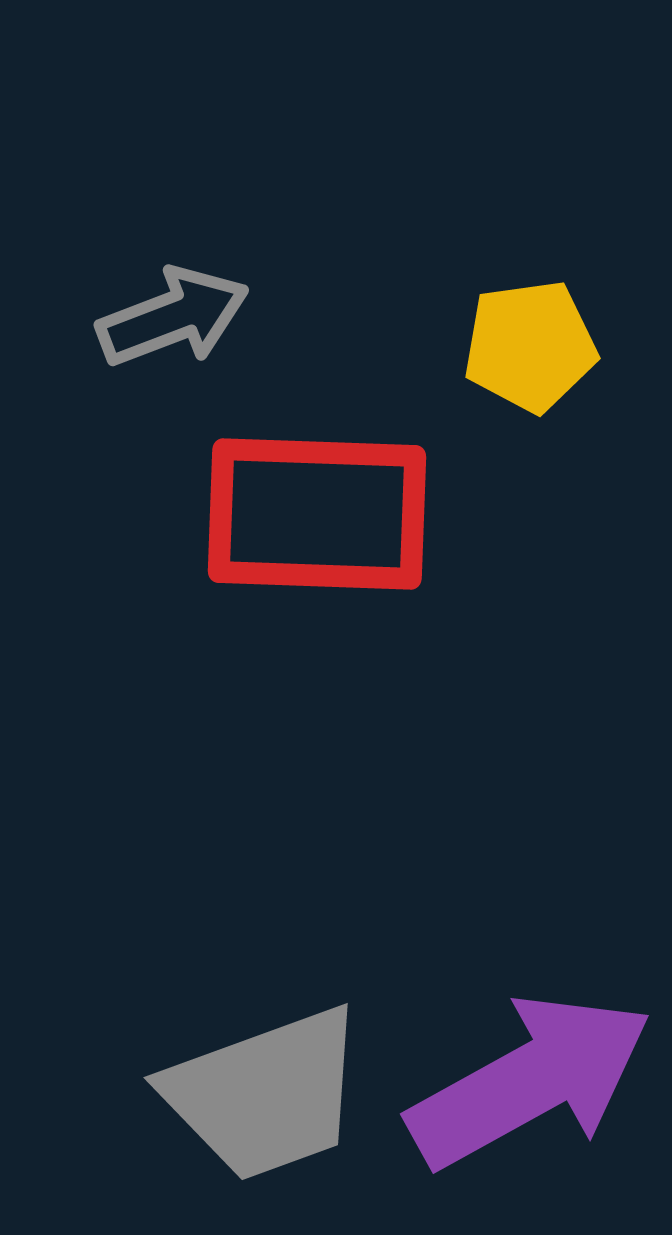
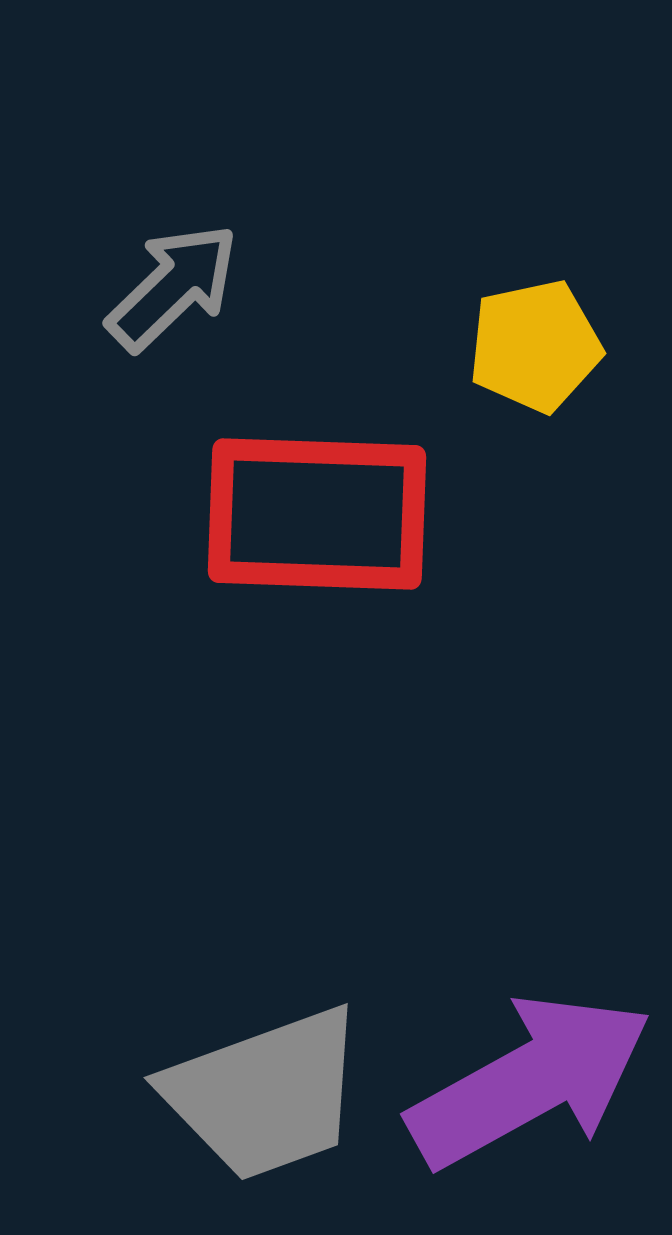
gray arrow: moved 30 px up; rotated 23 degrees counterclockwise
yellow pentagon: moved 5 px right; rotated 4 degrees counterclockwise
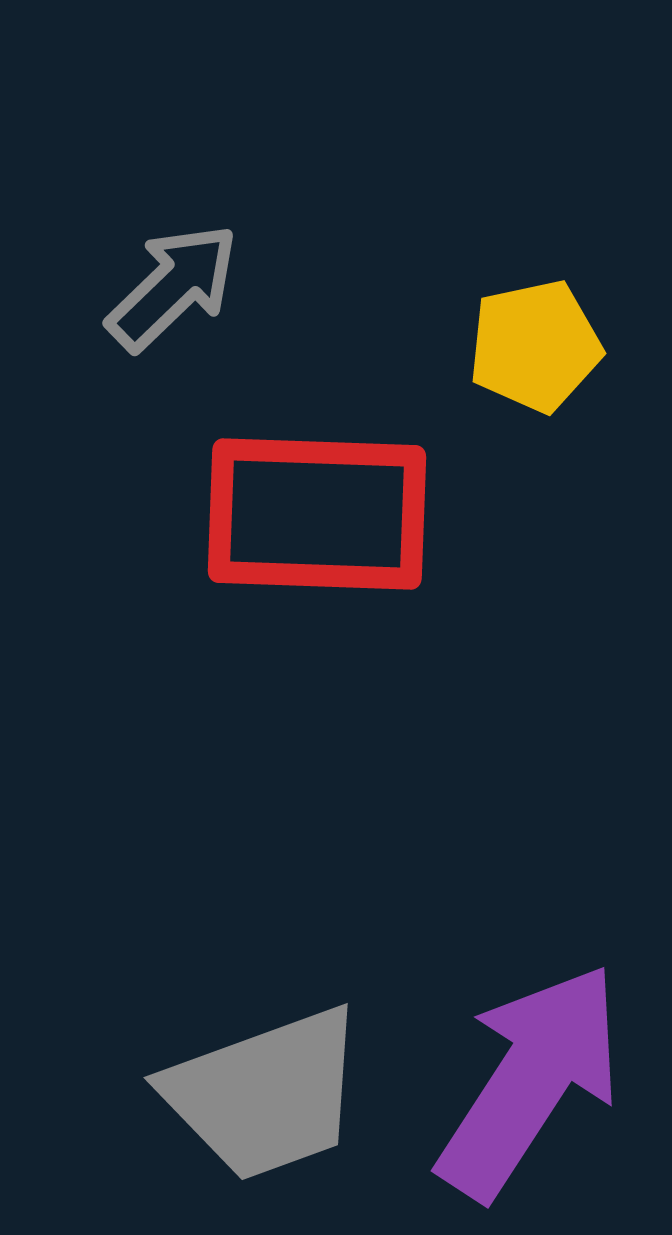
purple arrow: rotated 28 degrees counterclockwise
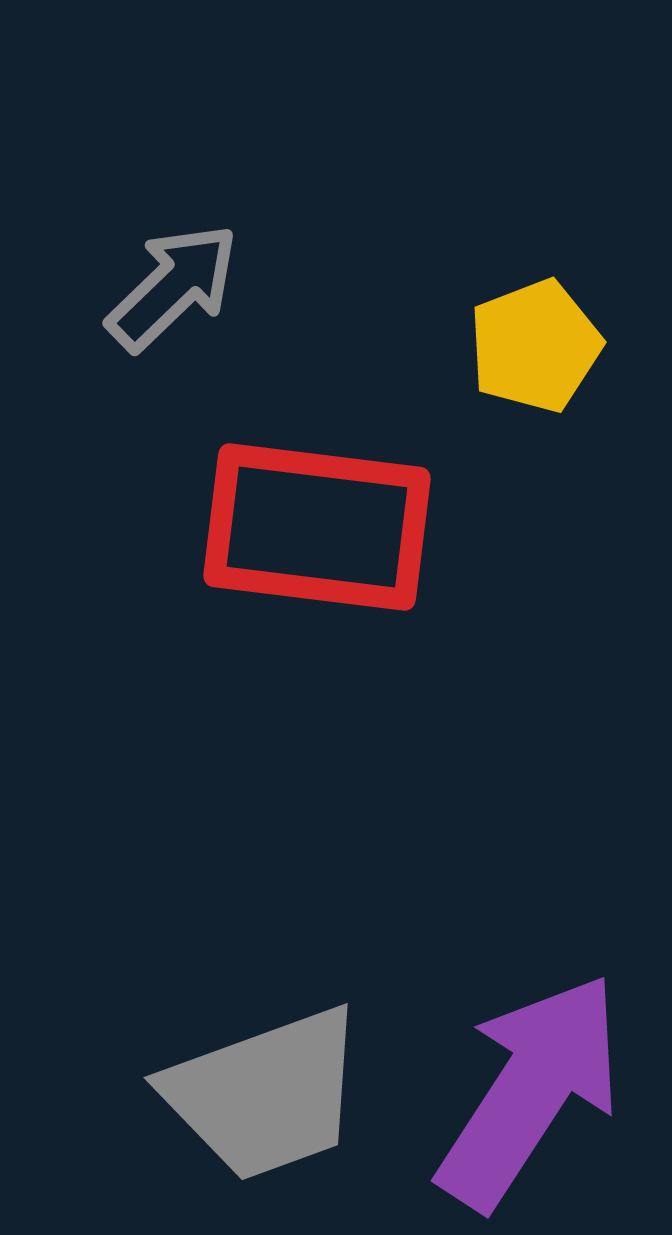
yellow pentagon: rotated 9 degrees counterclockwise
red rectangle: moved 13 px down; rotated 5 degrees clockwise
purple arrow: moved 10 px down
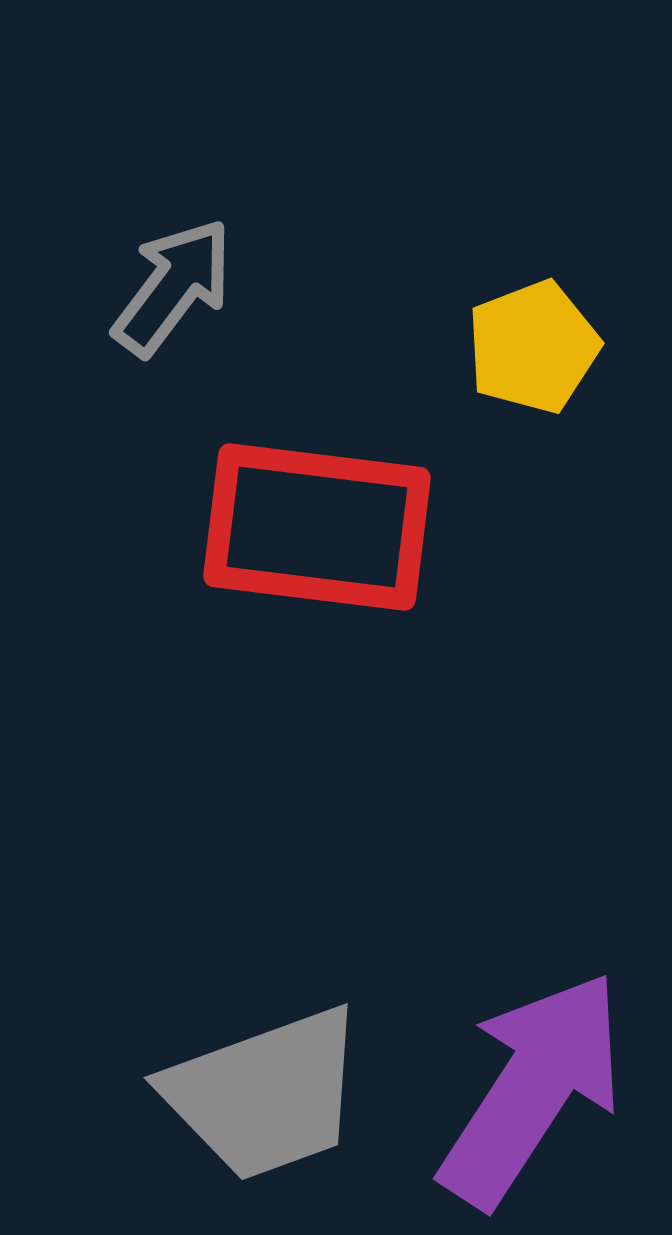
gray arrow: rotated 9 degrees counterclockwise
yellow pentagon: moved 2 px left, 1 px down
purple arrow: moved 2 px right, 2 px up
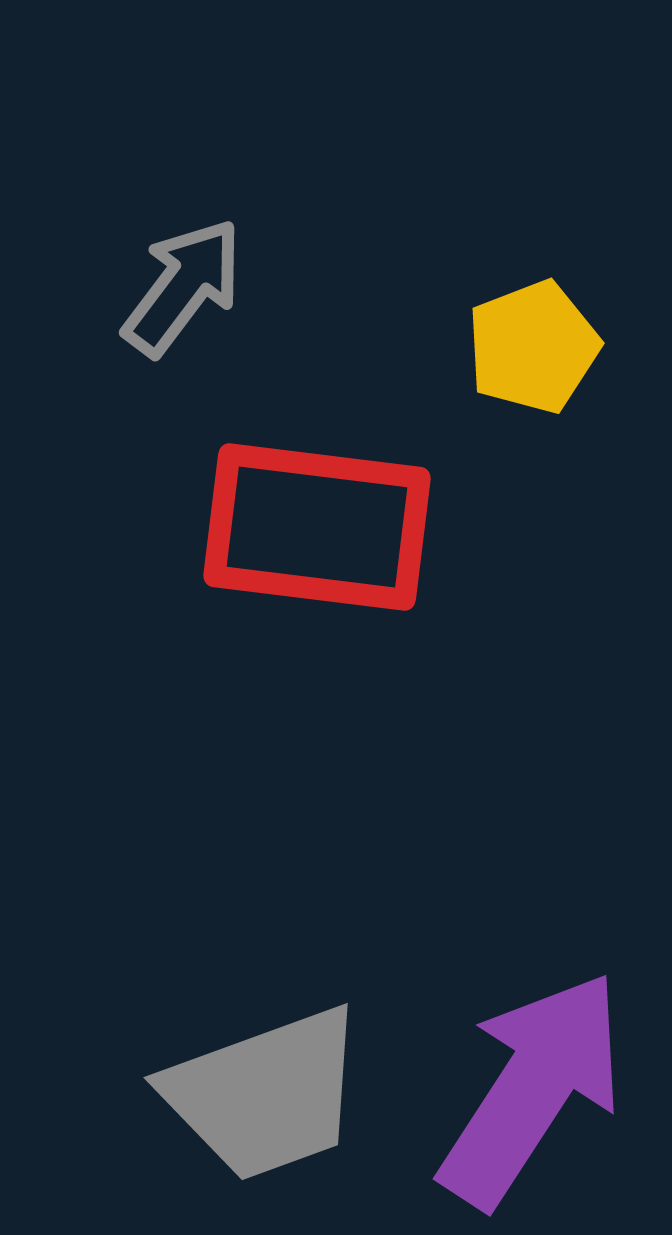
gray arrow: moved 10 px right
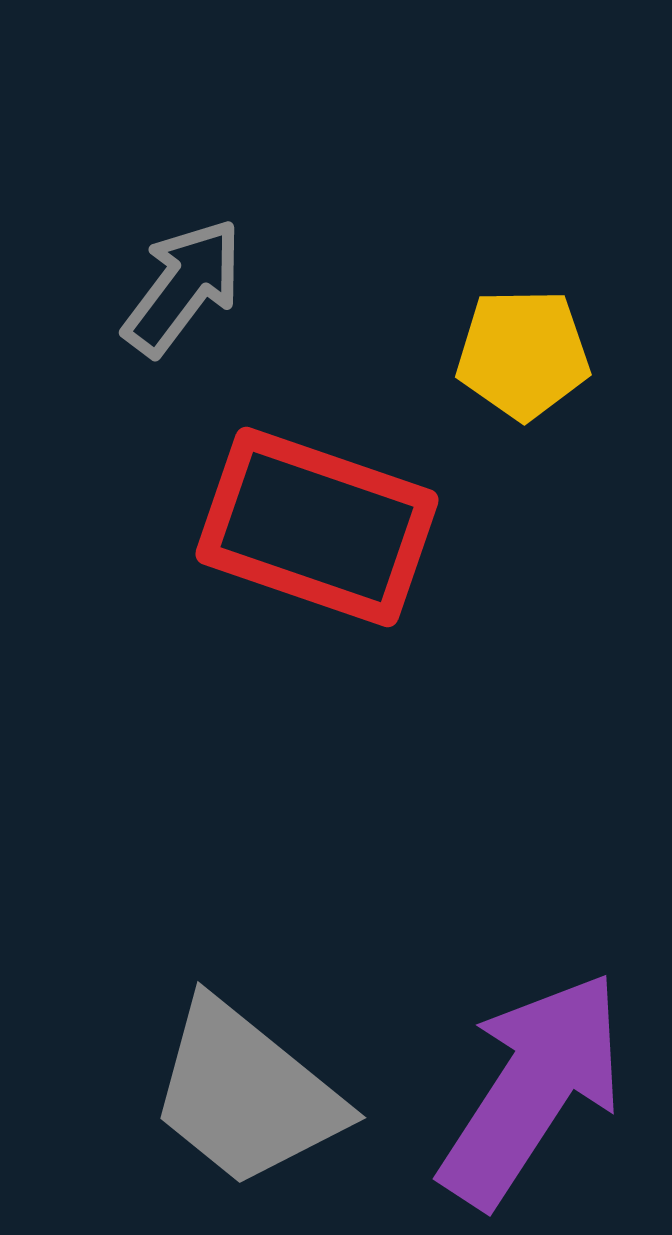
yellow pentagon: moved 10 px left, 7 px down; rotated 20 degrees clockwise
red rectangle: rotated 12 degrees clockwise
gray trapezoid: moved 19 px left; rotated 59 degrees clockwise
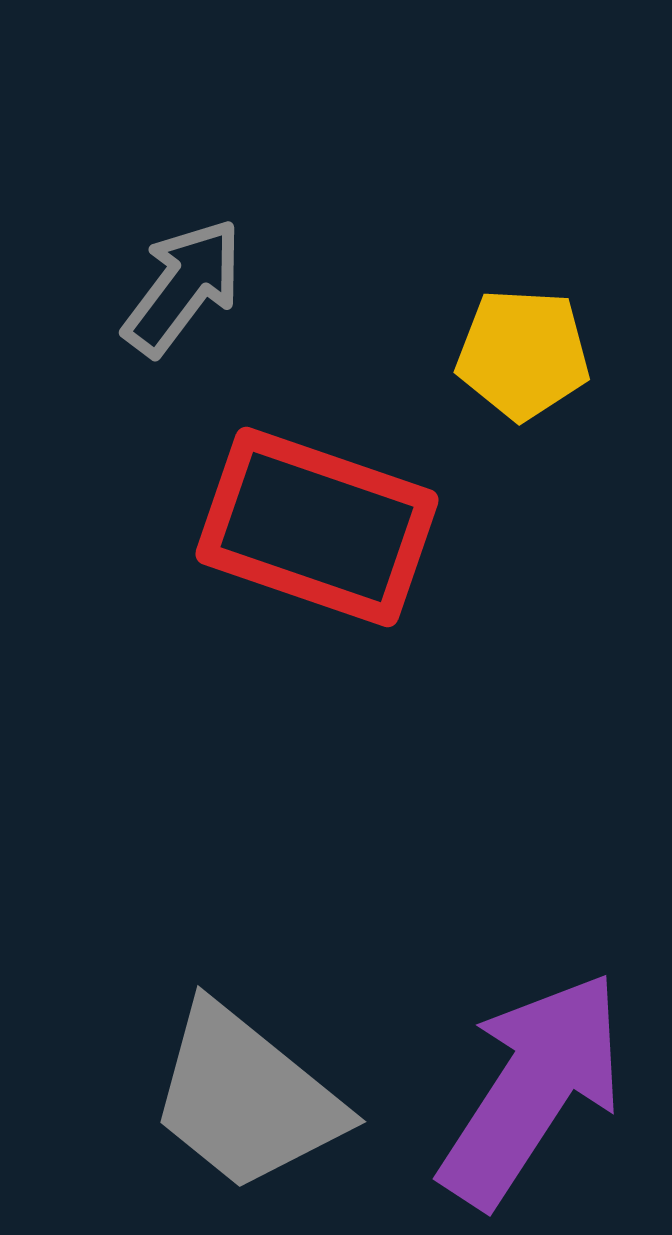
yellow pentagon: rotated 4 degrees clockwise
gray trapezoid: moved 4 px down
